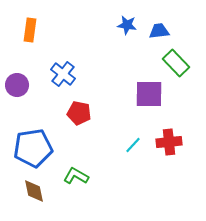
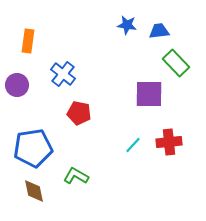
orange rectangle: moved 2 px left, 11 px down
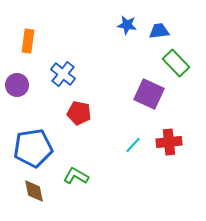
purple square: rotated 24 degrees clockwise
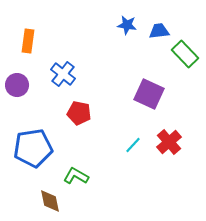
green rectangle: moved 9 px right, 9 px up
red cross: rotated 35 degrees counterclockwise
brown diamond: moved 16 px right, 10 px down
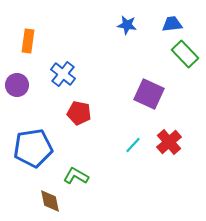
blue trapezoid: moved 13 px right, 7 px up
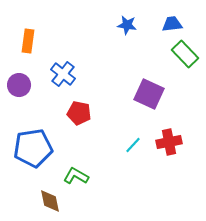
purple circle: moved 2 px right
red cross: rotated 30 degrees clockwise
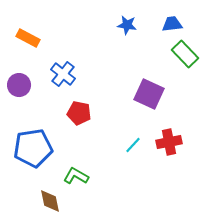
orange rectangle: moved 3 px up; rotated 70 degrees counterclockwise
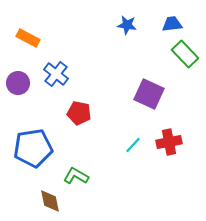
blue cross: moved 7 px left
purple circle: moved 1 px left, 2 px up
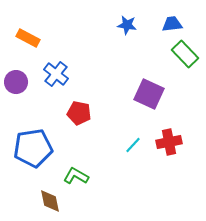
purple circle: moved 2 px left, 1 px up
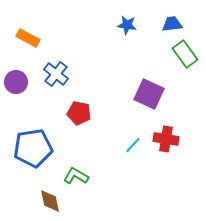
green rectangle: rotated 8 degrees clockwise
red cross: moved 3 px left, 3 px up; rotated 20 degrees clockwise
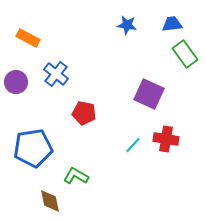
red pentagon: moved 5 px right
